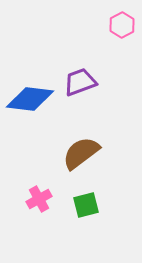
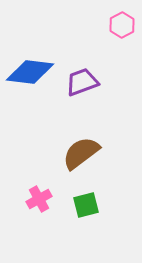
purple trapezoid: moved 2 px right
blue diamond: moved 27 px up
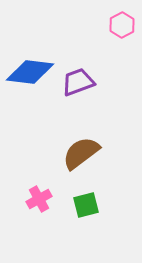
purple trapezoid: moved 4 px left
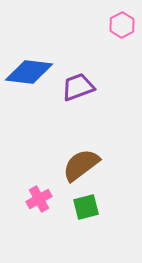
blue diamond: moved 1 px left
purple trapezoid: moved 5 px down
brown semicircle: moved 12 px down
green square: moved 2 px down
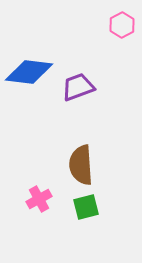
brown semicircle: rotated 57 degrees counterclockwise
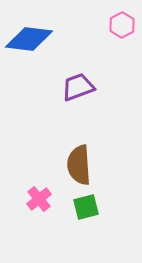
blue diamond: moved 33 px up
brown semicircle: moved 2 px left
pink cross: rotated 10 degrees counterclockwise
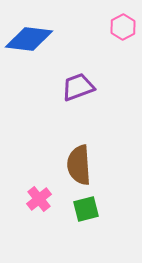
pink hexagon: moved 1 px right, 2 px down
green square: moved 2 px down
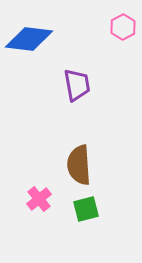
purple trapezoid: moved 1 px left, 2 px up; rotated 100 degrees clockwise
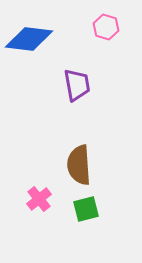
pink hexagon: moved 17 px left; rotated 15 degrees counterclockwise
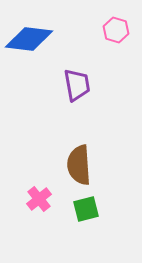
pink hexagon: moved 10 px right, 3 px down
